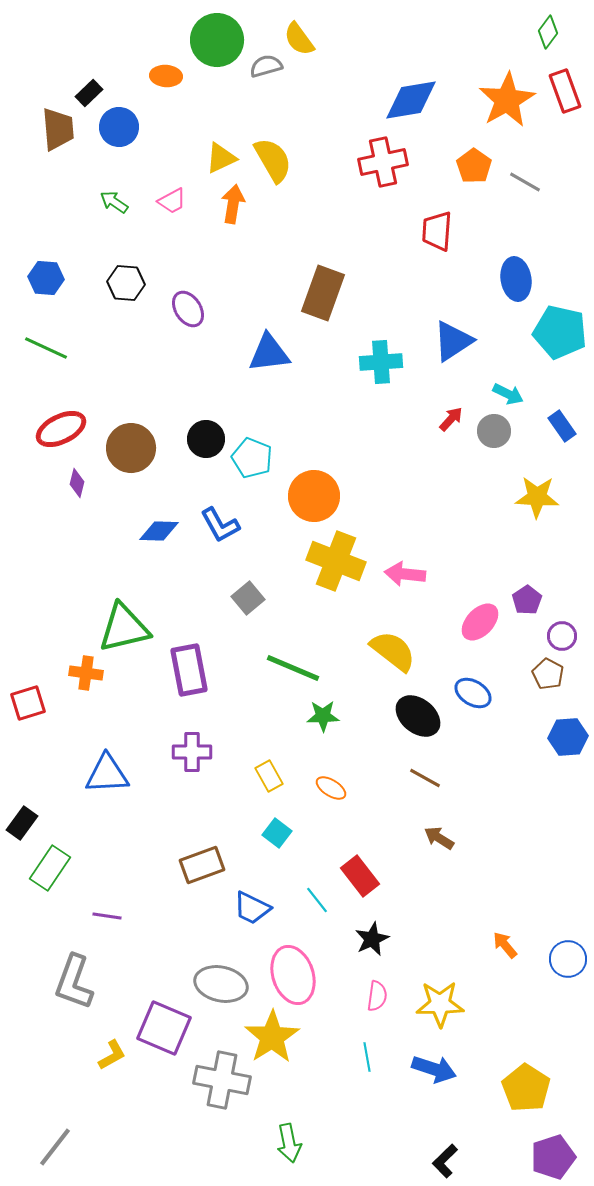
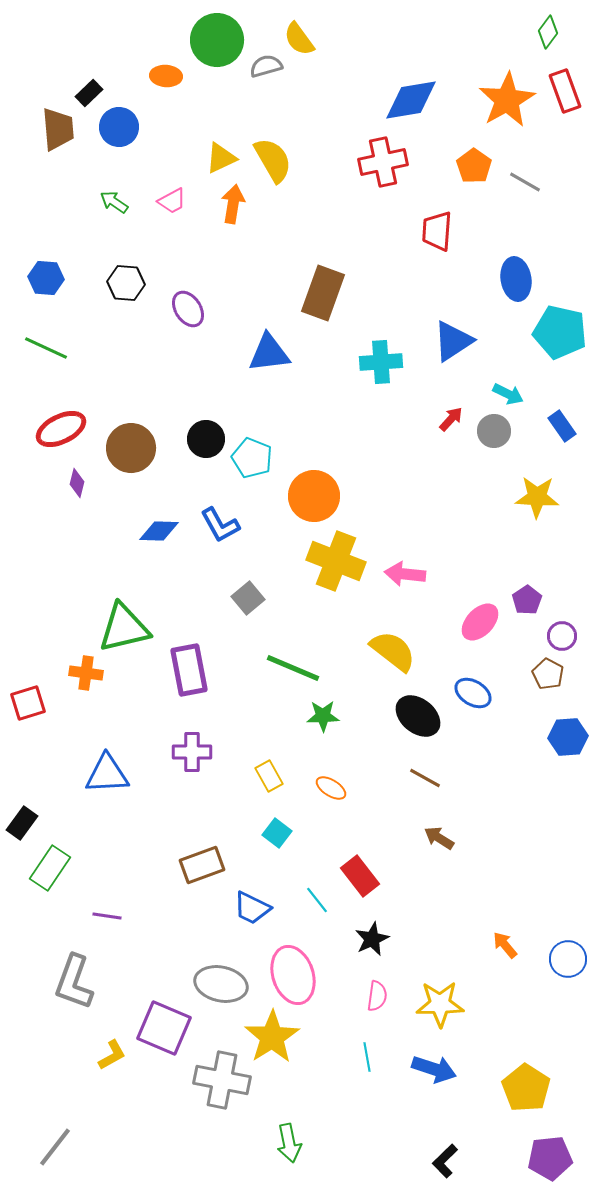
purple pentagon at (553, 1157): moved 3 px left, 1 px down; rotated 12 degrees clockwise
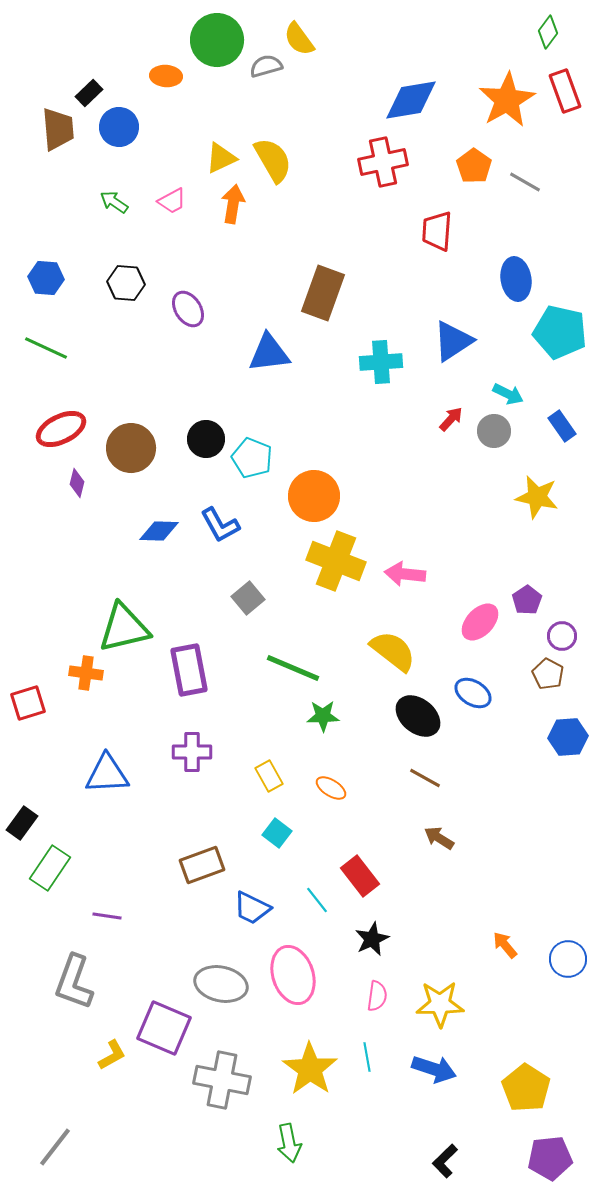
yellow star at (537, 497): rotated 9 degrees clockwise
yellow star at (272, 1037): moved 38 px right, 32 px down; rotated 4 degrees counterclockwise
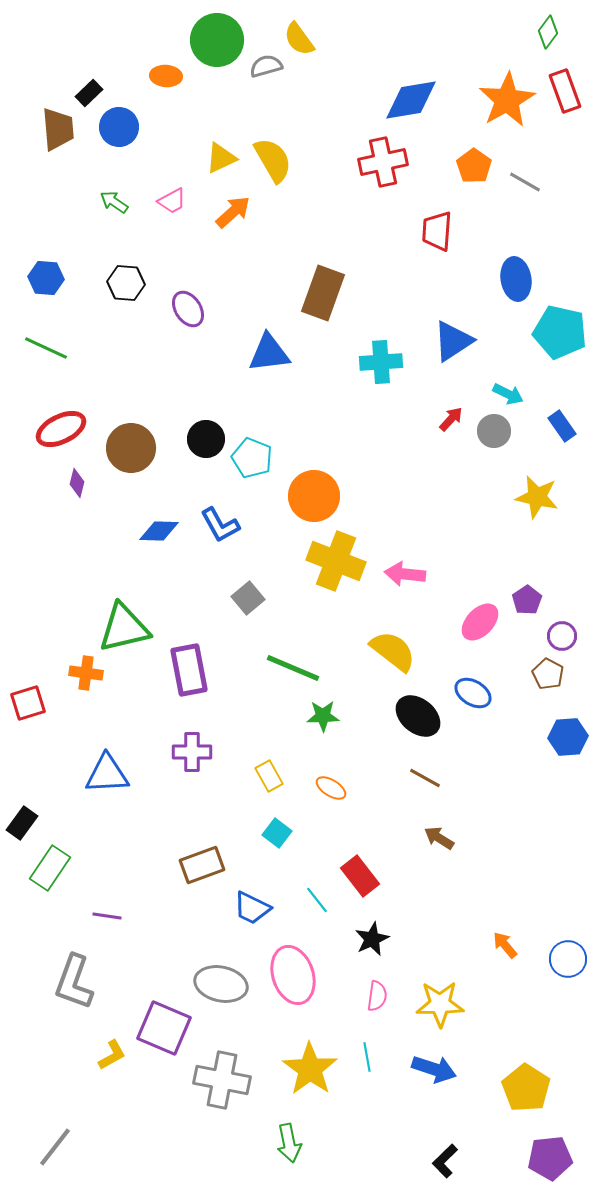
orange arrow at (233, 204): moved 8 px down; rotated 39 degrees clockwise
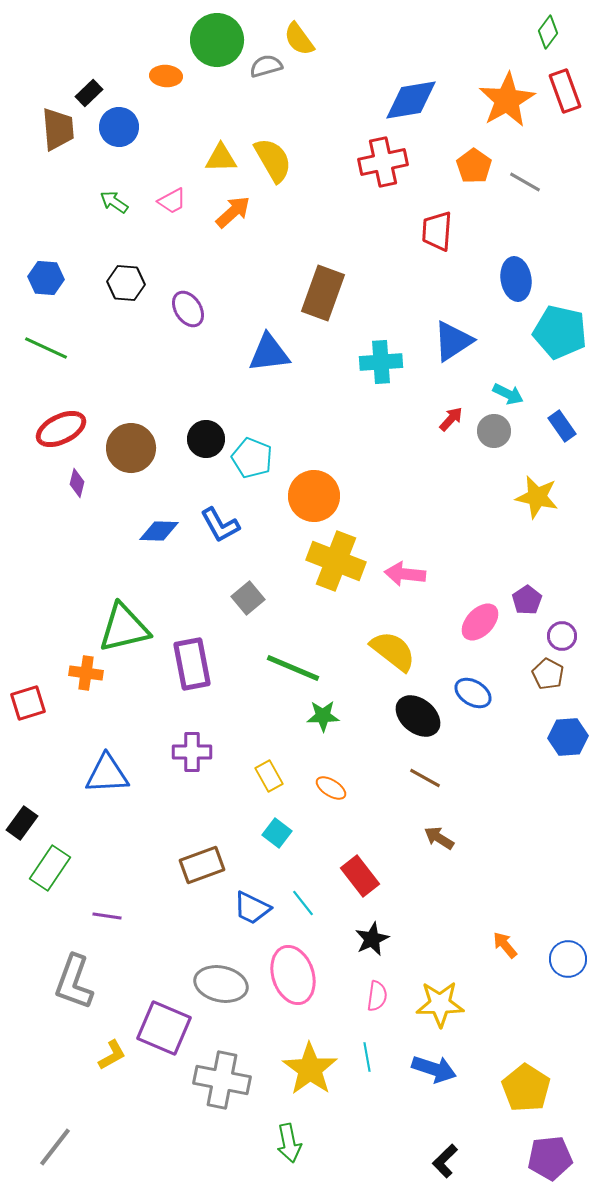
yellow triangle at (221, 158): rotated 24 degrees clockwise
purple rectangle at (189, 670): moved 3 px right, 6 px up
cyan line at (317, 900): moved 14 px left, 3 px down
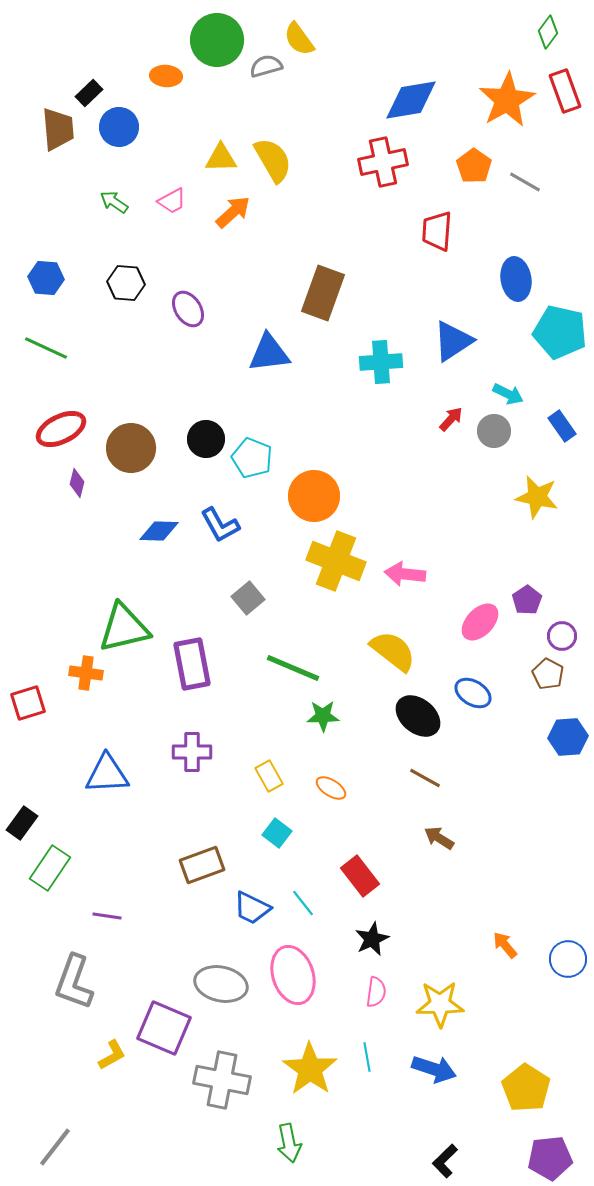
pink semicircle at (377, 996): moved 1 px left, 4 px up
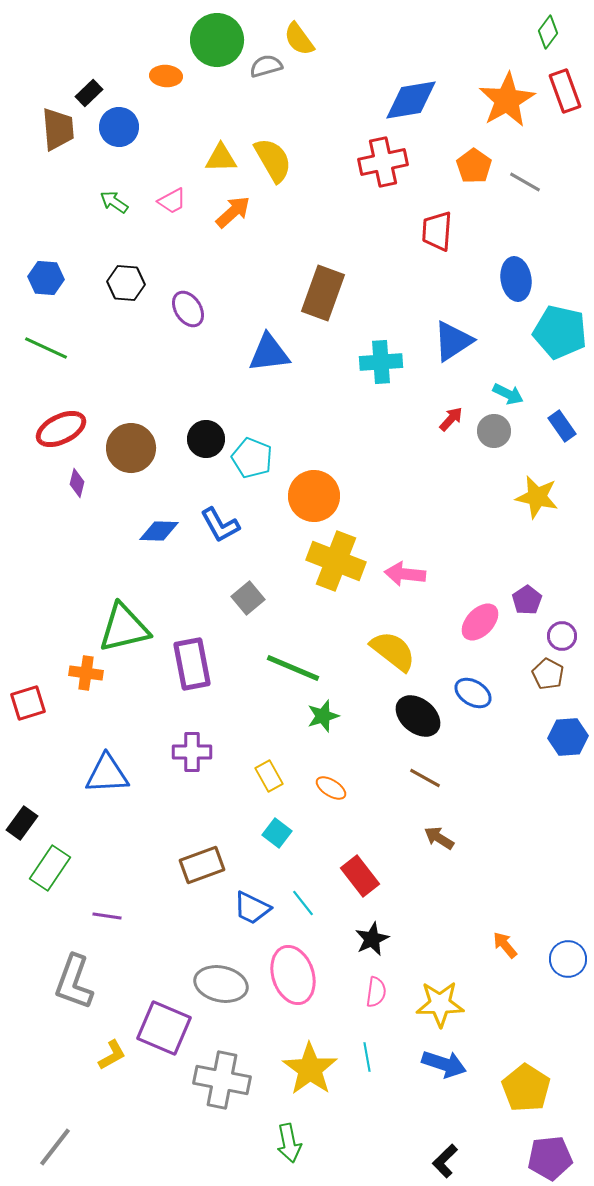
green star at (323, 716): rotated 16 degrees counterclockwise
blue arrow at (434, 1069): moved 10 px right, 5 px up
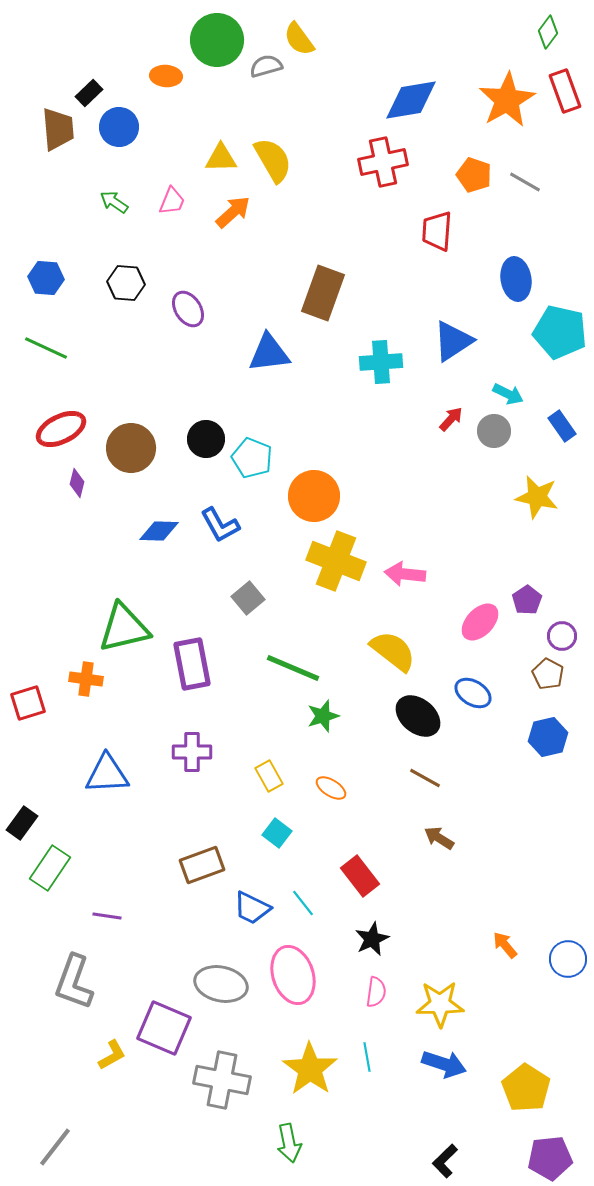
orange pentagon at (474, 166): moved 9 px down; rotated 16 degrees counterclockwise
pink trapezoid at (172, 201): rotated 40 degrees counterclockwise
orange cross at (86, 673): moved 6 px down
blue hexagon at (568, 737): moved 20 px left; rotated 9 degrees counterclockwise
